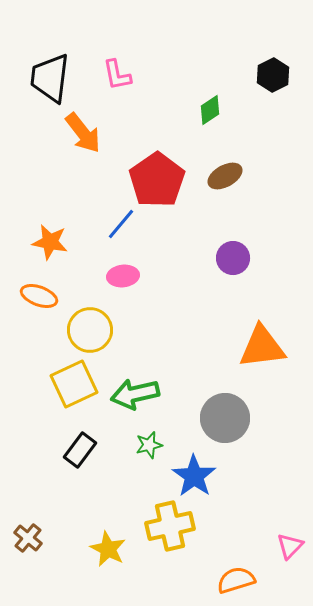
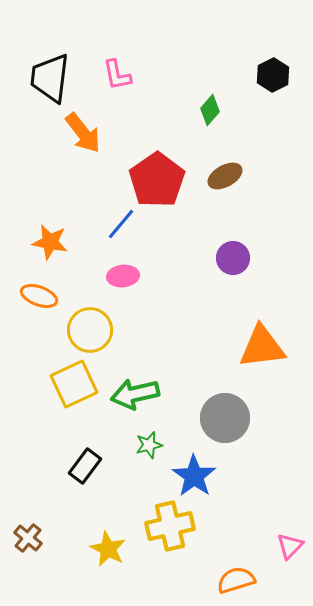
green diamond: rotated 16 degrees counterclockwise
black rectangle: moved 5 px right, 16 px down
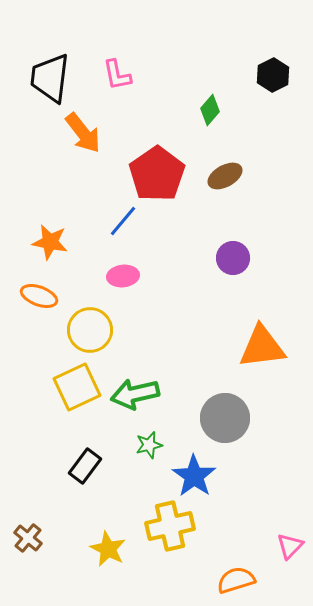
red pentagon: moved 6 px up
blue line: moved 2 px right, 3 px up
yellow square: moved 3 px right, 3 px down
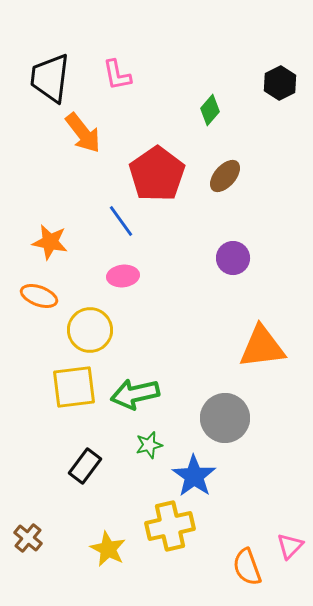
black hexagon: moved 7 px right, 8 px down
brown ellipse: rotated 20 degrees counterclockwise
blue line: moved 2 px left; rotated 76 degrees counterclockwise
yellow square: moved 3 px left; rotated 18 degrees clockwise
orange semicircle: moved 11 px right, 13 px up; rotated 93 degrees counterclockwise
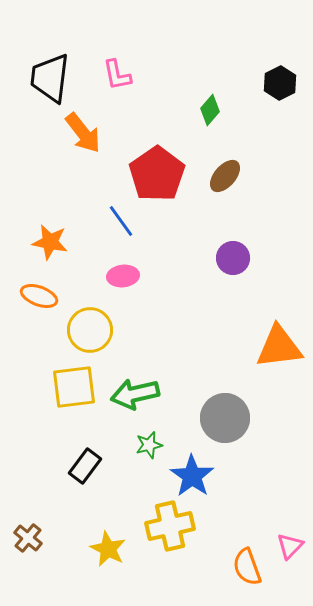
orange triangle: moved 17 px right
blue star: moved 2 px left
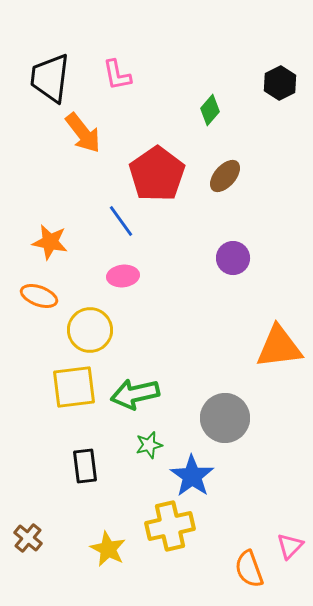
black rectangle: rotated 44 degrees counterclockwise
orange semicircle: moved 2 px right, 2 px down
